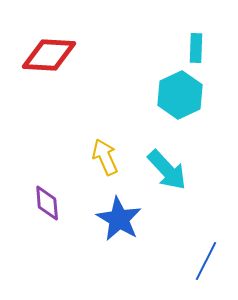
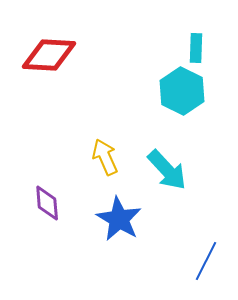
cyan hexagon: moved 2 px right, 4 px up; rotated 9 degrees counterclockwise
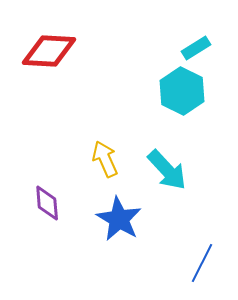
cyan rectangle: rotated 56 degrees clockwise
red diamond: moved 4 px up
yellow arrow: moved 2 px down
blue line: moved 4 px left, 2 px down
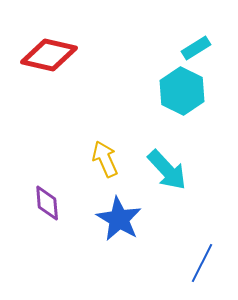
red diamond: moved 4 px down; rotated 10 degrees clockwise
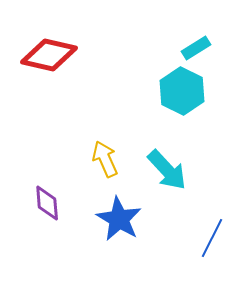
blue line: moved 10 px right, 25 px up
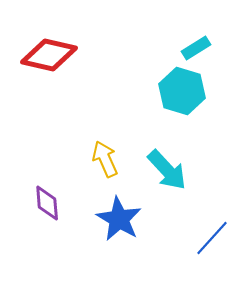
cyan hexagon: rotated 9 degrees counterclockwise
blue line: rotated 15 degrees clockwise
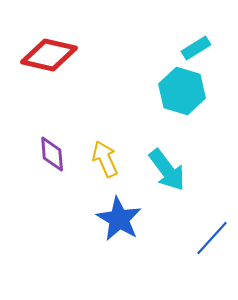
cyan arrow: rotated 6 degrees clockwise
purple diamond: moved 5 px right, 49 px up
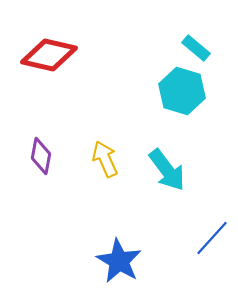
cyan rectangle: rotated 72 degrees clockwise
purple diamond: moved 11 px left, 2 px down; rotated 15 degrees clockwise
blue star: moved 42 px down
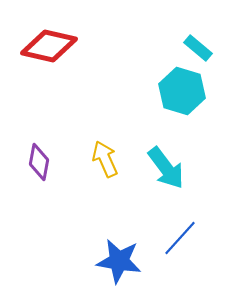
cyan rectangle: moved 2 px right
red diamond: moved 9 px up
purple diamond: moved 2 px left, 6 px down
cyan arrow: moved 1 px left, 2 px up
blue line: moved 32 px left
blue star: rotated 21 degrees counterclockwise
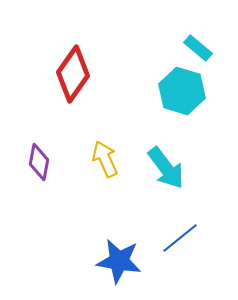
red diamond: moved 24 px right, 28 px down; rotated 68 degrees counterclockwise
blue line: rotated 9 degrees clockwise
